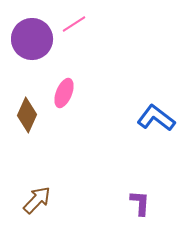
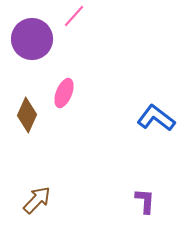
pink line: moved 8 px up; rotated 15 degrees counterclockwise
purple L-shape: moved 5 px right, 2 px up
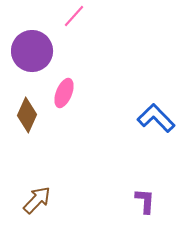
purple circle: moved 12 px down
blue L-shape: rotated 9 degrees clockwise
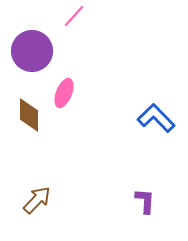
brown diamond: moved 2 px right; rotated 24 degrees counterclockwise
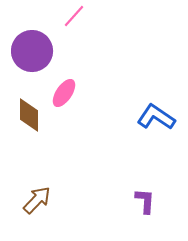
pink ellipse: rotated 12 degrees clockwise
blue L-shape: moved 1 px up; rotated 12 degrees counterclockwise
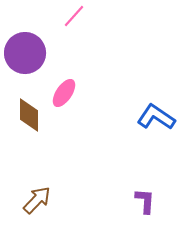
purple circle: moved 7 px left, 2 px down
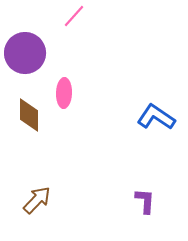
pink ellipse: rotated 32 degrees counterclockwise
